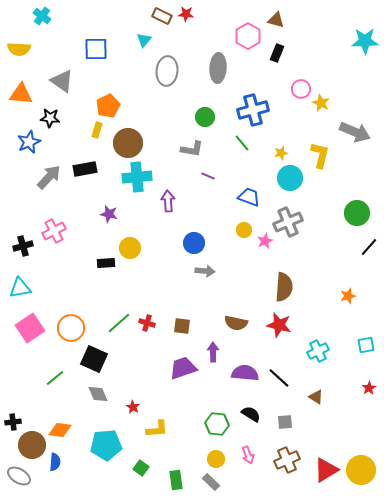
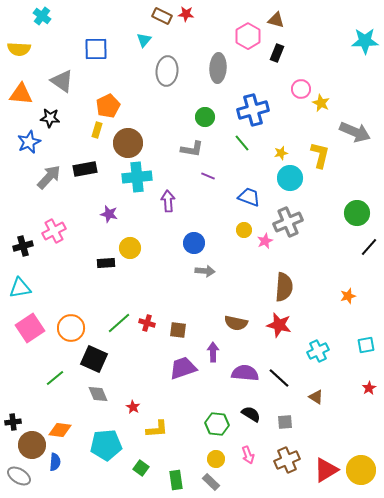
brown square at (182, 326): moved 4 px left, 4 px down
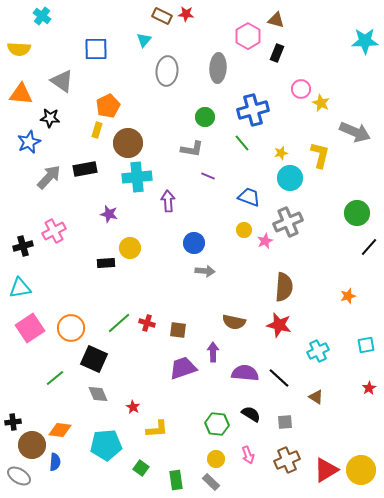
brown semicircle at (236, 323): moved 2 px left, 1 px up
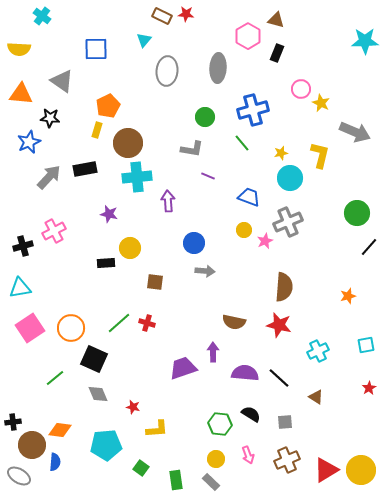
brown square at (178, 330): moved 23 px left, 48 px up
red star at (133, 407): rotated 16 degrees counterclockwise
green hexagon at (217, 424): moved 3 px right
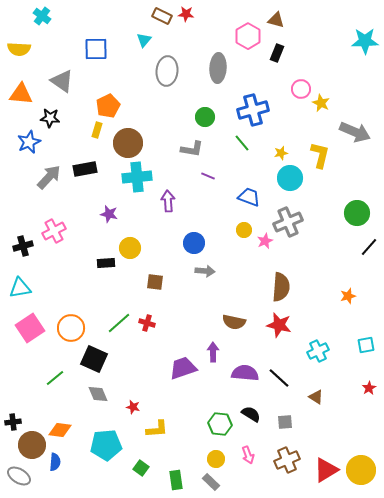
brown semicircle at (284, 287): moved 3 px left
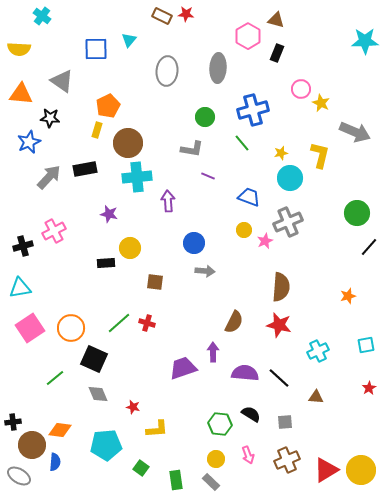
cyan triangle at (144, 40): moved 15 px left
brown semicircle at (234, 322): rotated 75 degrees counterclockwise
brown triangle at (316, 397): rotated 28 degrees counterclockwise
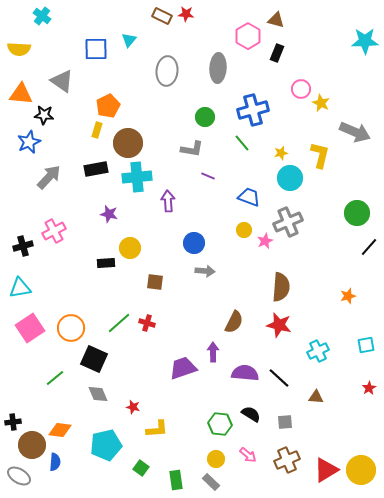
black star at (50, 118): moved 6 px left, 3 px up
black rectangle at (85, 169): moved 11 px right
cyan pentagon at (106, 445): rotated 8 degrees counterclockwise
pink arrow at (248, 455): rotated 30 degrees counterclockwise
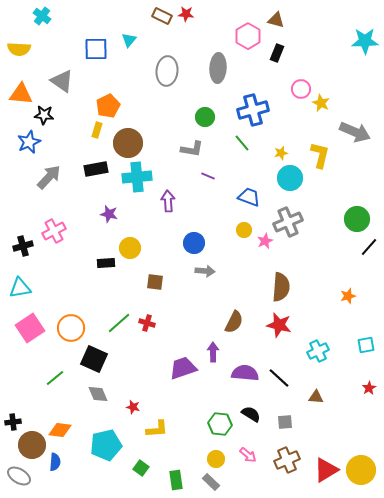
green circle at (357, 213): moved 6 px down
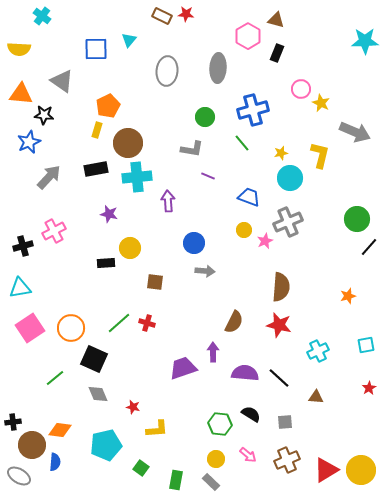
green rectangle at (176, 480): rotated 18 degrees clockwise
